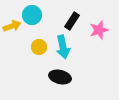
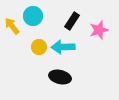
cyan circle: moved 1 px right, 1 px down
yellow arrow: rotated 108 degrees counterclockwise
cyan arrow: rotated 100 degrees clockwise
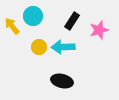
black ellipse: moved 2 px right, 4 px down
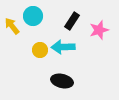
yellow circle: moved 1 px right, 3 px down
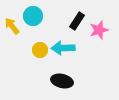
black rectangle: moved 5 px right
cyan arrow: moved 1 px down
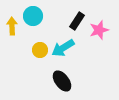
yellow arrow: rotated 36 degrees clockwise
cyan arrow: rotated 30 degrees counterclockwise
black ellipse: rotated 40 degrees clockwise
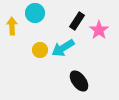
cyan circle: moved 2 px right, 3 px up
pink star: rotated 18 degrees counterclockwise
black ellipse: moved 17 px right
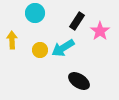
yellow arrow: moved 14 px down
pink star: moved 1 px right, 1 px down
black ellipse: rotated 20 degrees counterclockwise
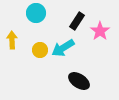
cyan circle: moved 1 px right
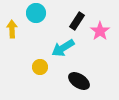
yellow arrow: moved 11 px up
yellow circle: moved 17 px down
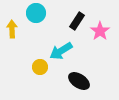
cyan arrow: moved 2 px left, 3 px down
